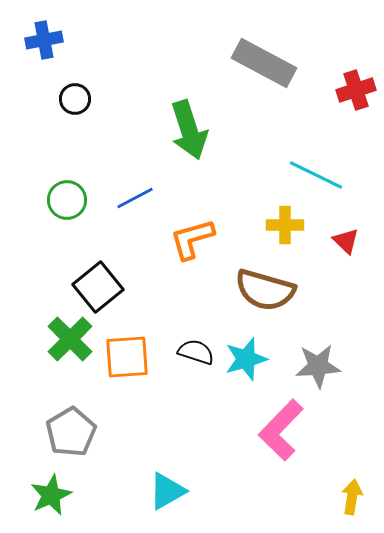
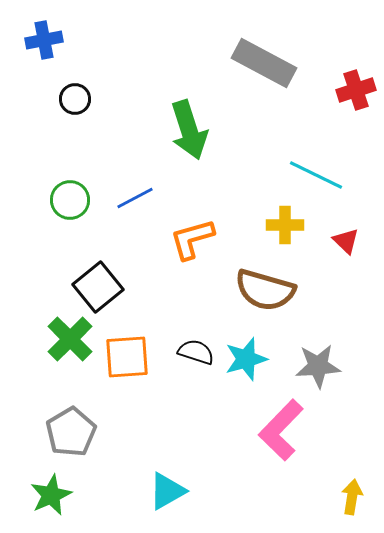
green circle: moved 3 px right
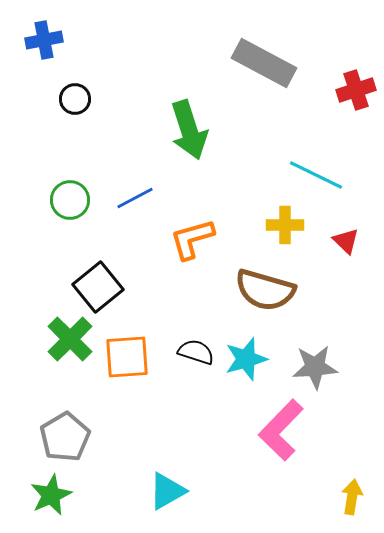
gray star: moved 3 px left, 1 px down
gray pentagon: moved 6 px left, 5 px down
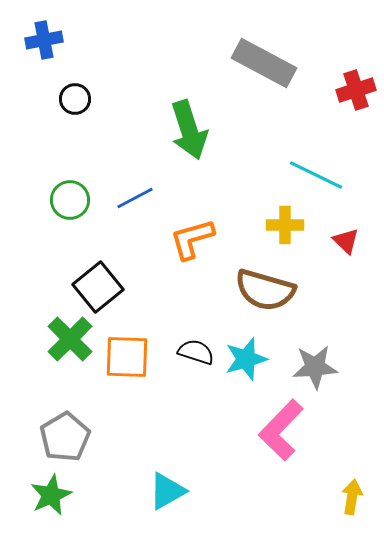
orange square: rotated 6 degrees clockwise
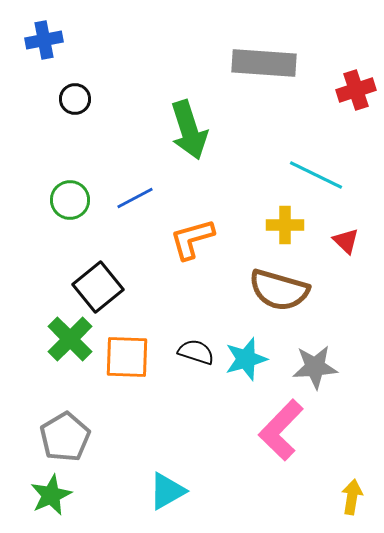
gray rectangle: rotated 24 degrees counterclockwise
brown semicircle: moved 14 px right
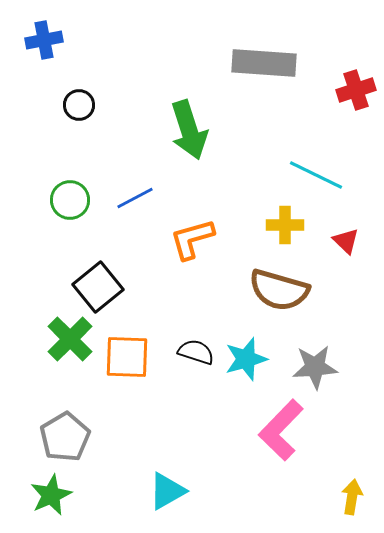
black circle: moved 4 px right, 6 px down
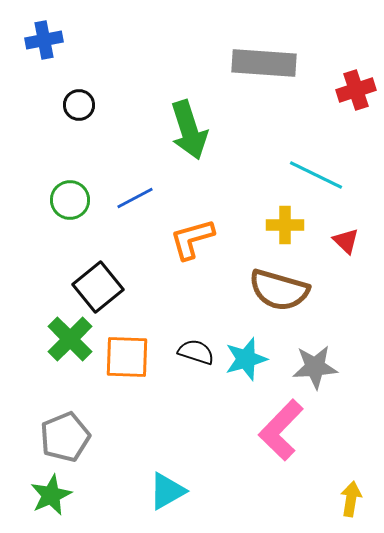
gray pentagon: rotated 9 degrees clockwise
yellow arrow: moved 1 px left, 2 px down
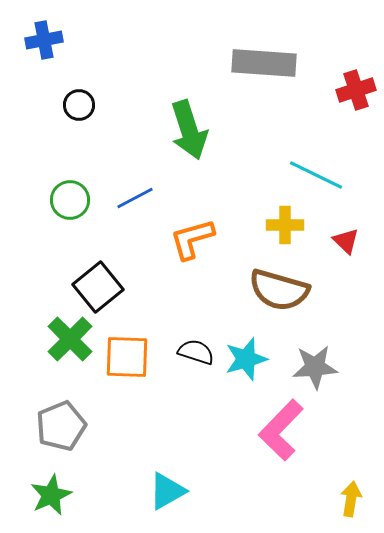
gray pentagon: moved 4 px left, 11 px up
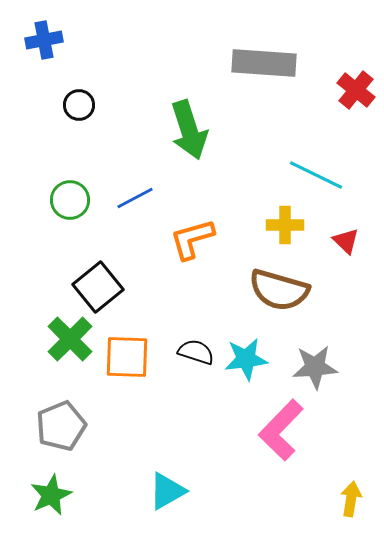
red cross: rotated 33 degrees counterclockwise
cyan star: rotated 9 degrees clockwise
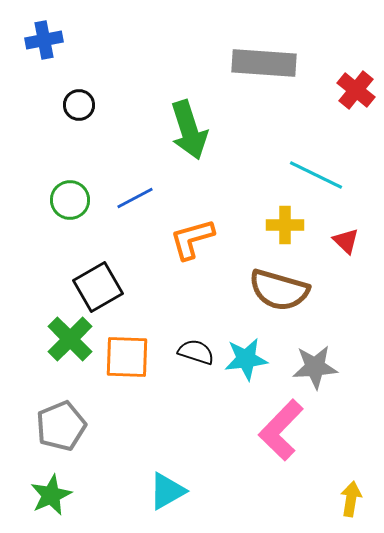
black square: rotated 9 degrees clockwise
